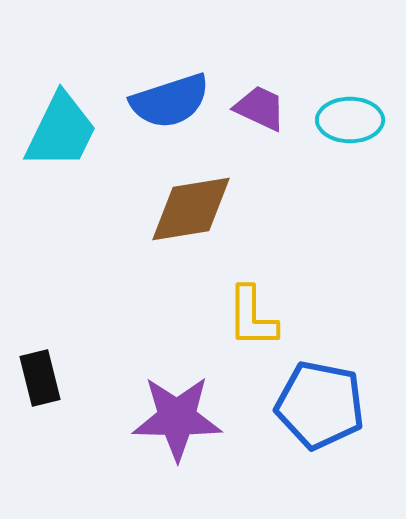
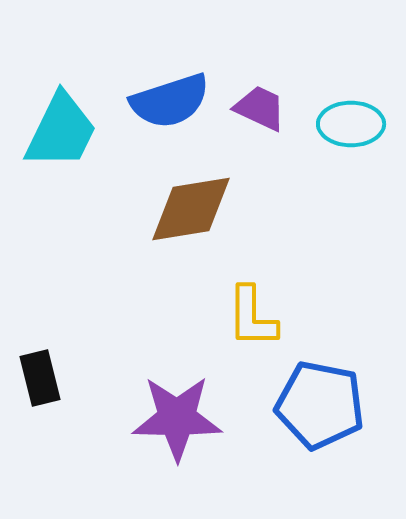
cyan ellipse: moved 1 px right, 4 px down
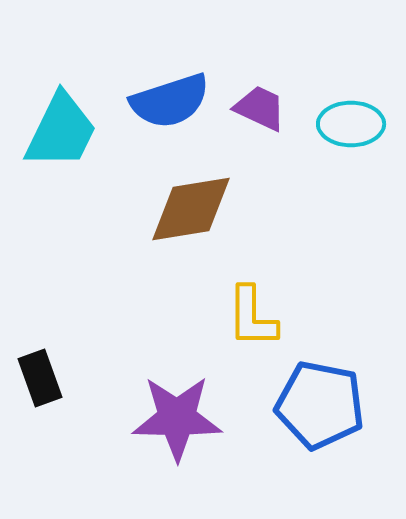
black rectangle: rotated 6 degrees counterclockwise
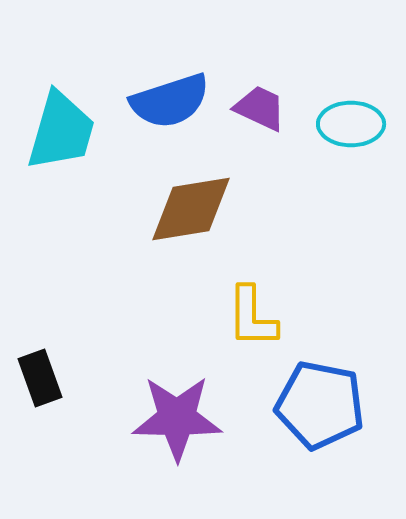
cyan trapezoid: rotated 10 degrees counterclockwise
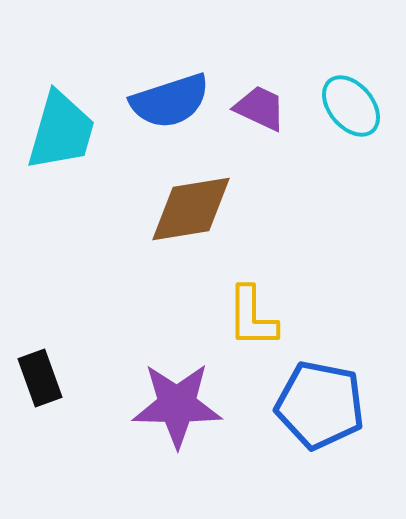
cyan ellipse: moved 18 px up; rotated 50 degrees clockwise
purple star: moved 13 px up
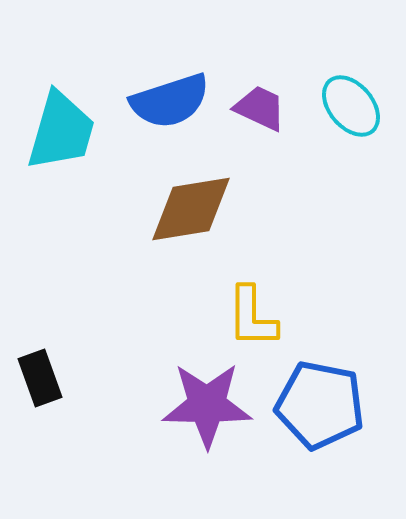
purple star: moved 30 px right
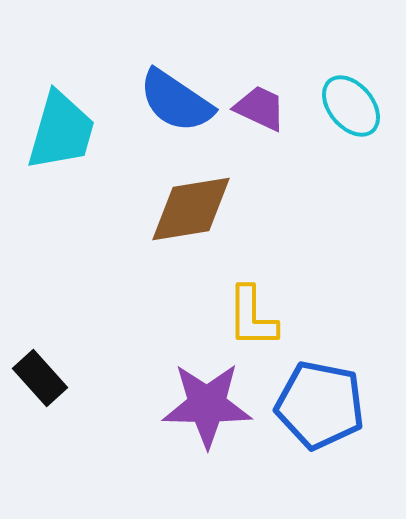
blue semicircle: moved 6 px right; rotated 52 degrees clockwise
black rectangle: rotated 22 degrees counterclockwise
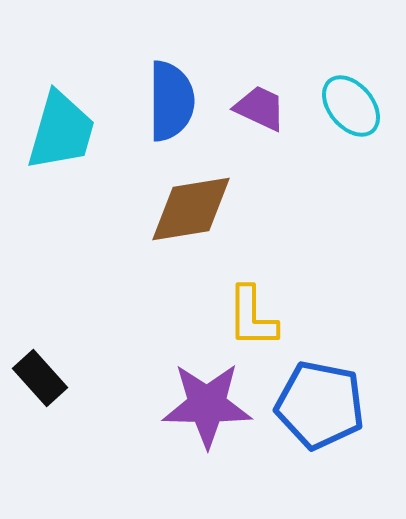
blue semicircle: moved 5 px left; rotated 124 degrees counterclockwise
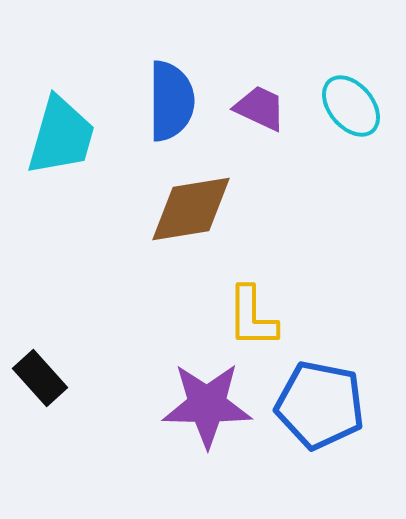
cyan trapezoid: moved 5 px down
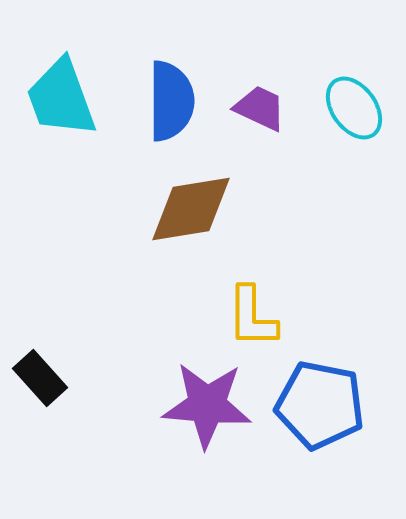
cyan ellipse: moved 3 px right, 2 px down; rotated 4 degrees clockwise
cyan trapezoid: moved 38 px up; rotated 144 degrees clockwise
purple star: rotated 4 degrees clockwise
